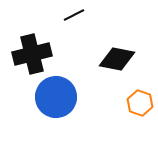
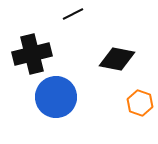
black line: moved 1 px left, 1 px up
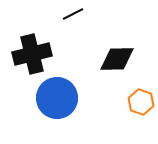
black diamond: rotated 12 degrees counterclockwise
blue circle: moved 1 px right, 1 px down
orange hexagon: moved 1 px right, 1 px up
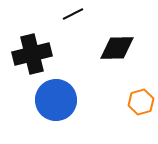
black diamond: moved 11 px up
blue circle: moved 1 px left, 2 px down
orange hexagon: rotated 25 degrees clockwise
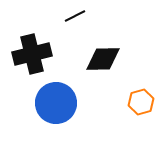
black line: moved 2 px right, 2 px down
black diamond: moved 14 px left, 11 px down
blue circle: moved 3 px down
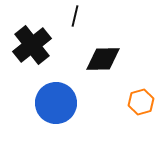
black line: rotated 50 degrees counterclockwise
black cross: moved 9 px up; rotated 24 degrees counterclockwise
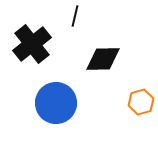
black cross: moved 1 px up
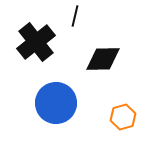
black cross: moved 4 px right, 2 px up
orange hexagon: moved 18 px left, 15 px down
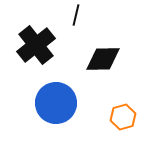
black line: moved 1 px right, 1 px up
black cross: moved 3 px down
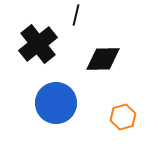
black cross: moved 2 px right, 1 px up
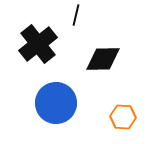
orange hexagon: rotated 20 degrees clockwise
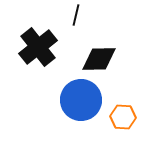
black cross: moved 3 px down
black diamond: moved 4 px left
blue circle: moved 25 px right, 3 px up
